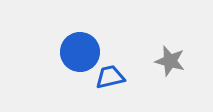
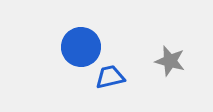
blue circle: moved 1 px right, 5 px up
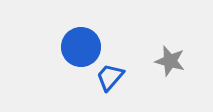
blue trapezoid: rotated 36 degrees counterclockwise
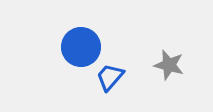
gray star: moved 1 px left, 4 px down
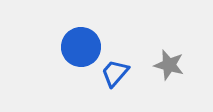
blue trapezoid: moved 5 px right, 4 px up
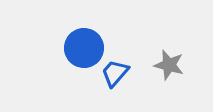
blue circle: moved 3 px right, 1 px down
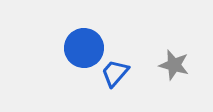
gray star: moved 5 px right
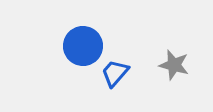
blue circle: moved 1 px left, 2 px up
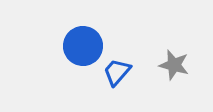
blue trapezoid: moved 2 px right, 1 px up
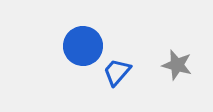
gray star: moved 3 px right
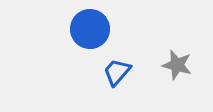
blue circle: moved 7 px right, 17 px up
